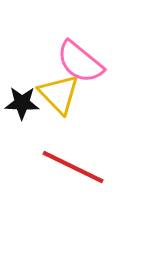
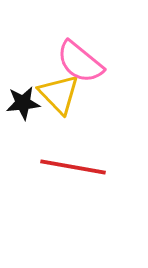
black star: moved 1 px right; rotated 8 degrees counterclockwise
red line: rotated 16 degrees counterclockwise
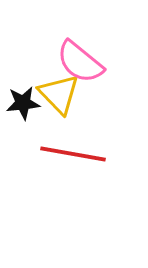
red line: moved 13 px up
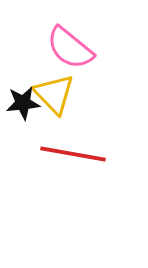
pink semicircle: moved 10 px left, 14 px up
yellow triangle: moved 5 px left
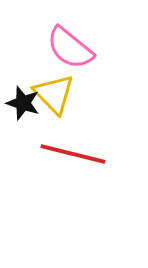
black star: rotated 24 degrees clockwise
red line: rotated 4 degrees clockwise
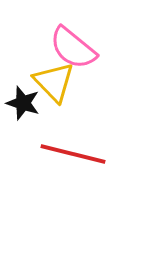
pink semicircle: moved 3 px right
yellow triangle: moved 12 px up
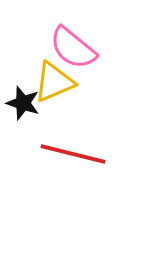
yellow triangle: rotated 51 degrees clockwise
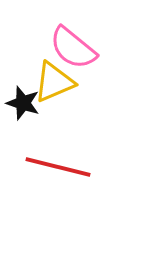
red line: moved 15 px left, 13 px down
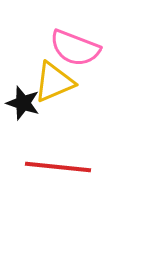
pink semicircle: moved 2 px right; rotated 18 degrees counterclockwise
red line: rotated 8 degrees counterclockwise
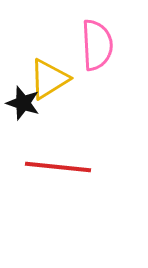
pink semicircle: moved 22 px right, 3 px up; rotated 114 degrees counterclockwise
yellow triangle: moved 5 px left, 3 px up; rotated 9 degrees counterclockwise
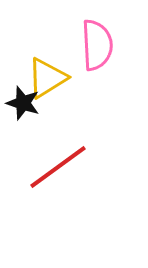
yellow triangle: moved 2 px left, 1 px up
red line: rotated 42 degrees counterclockwise
